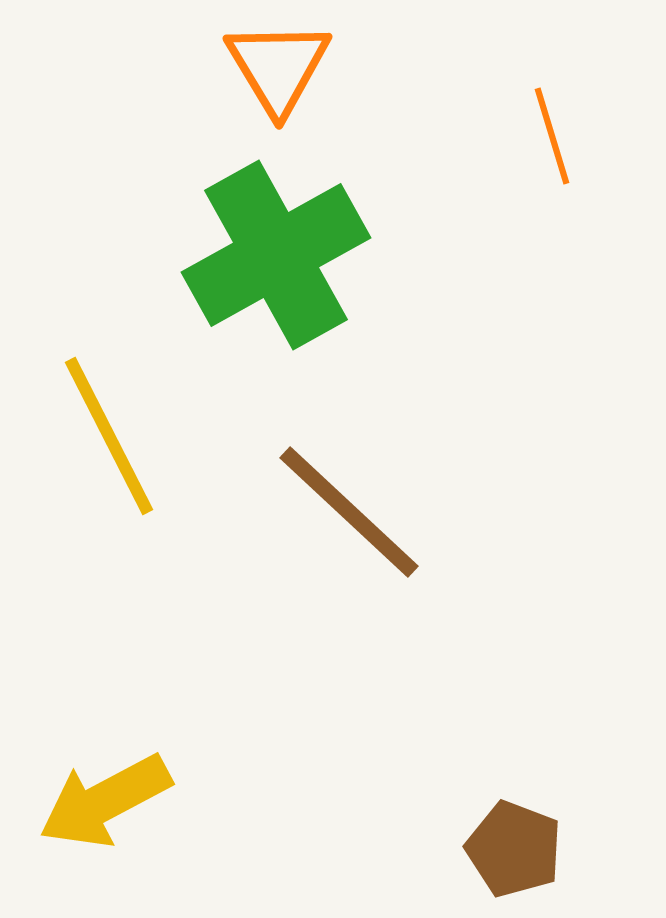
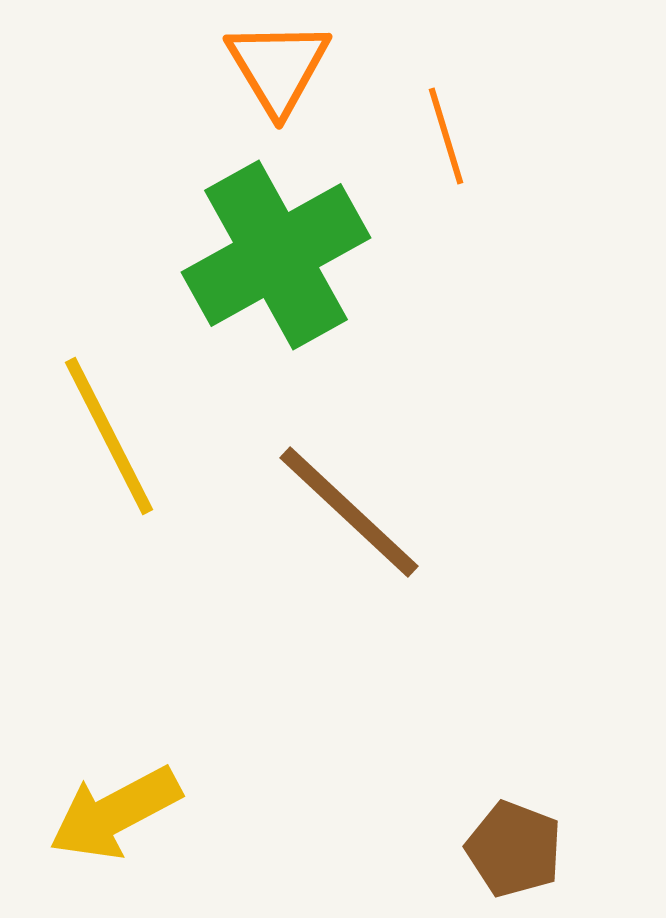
orange line: moved 106 px left
yellow arrow: moved 10 px right, 12 px down
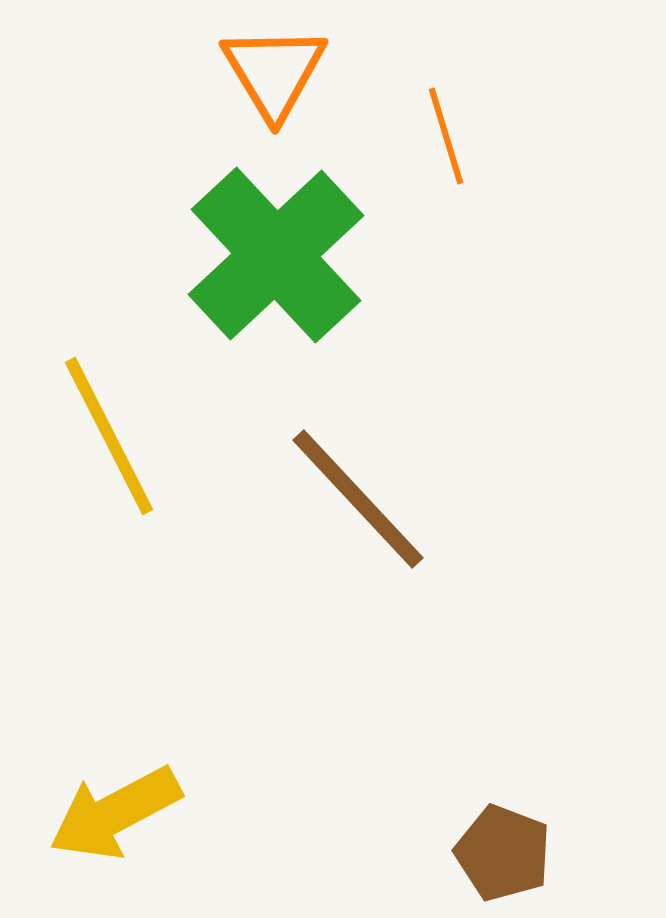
orange triangle: moved 4 px left, 5 px down
green cross: rotated 14 degrees counterclockwise
brown line: moved 9 px right, 13 px up; rotated 4 degrees clockwise
brown pentagon: moved 11 px left, 4 px down
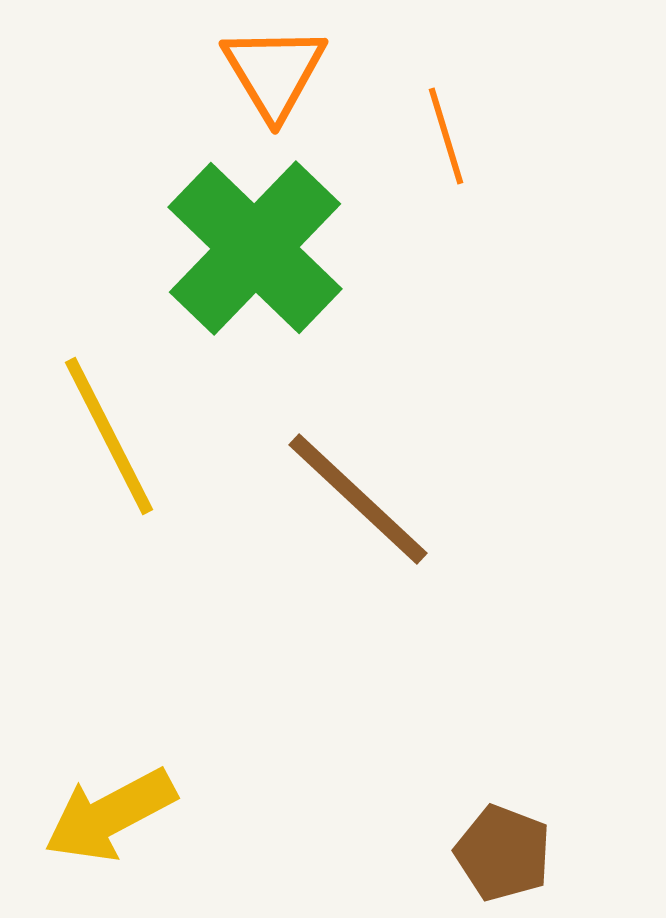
green cross: moved 21 px left, 7 px up; rotated 3 degrees counterclockwise
brown line: rotated 4 degrees counterclockwise
yellow arrow: moved 5 px left, 2 px down
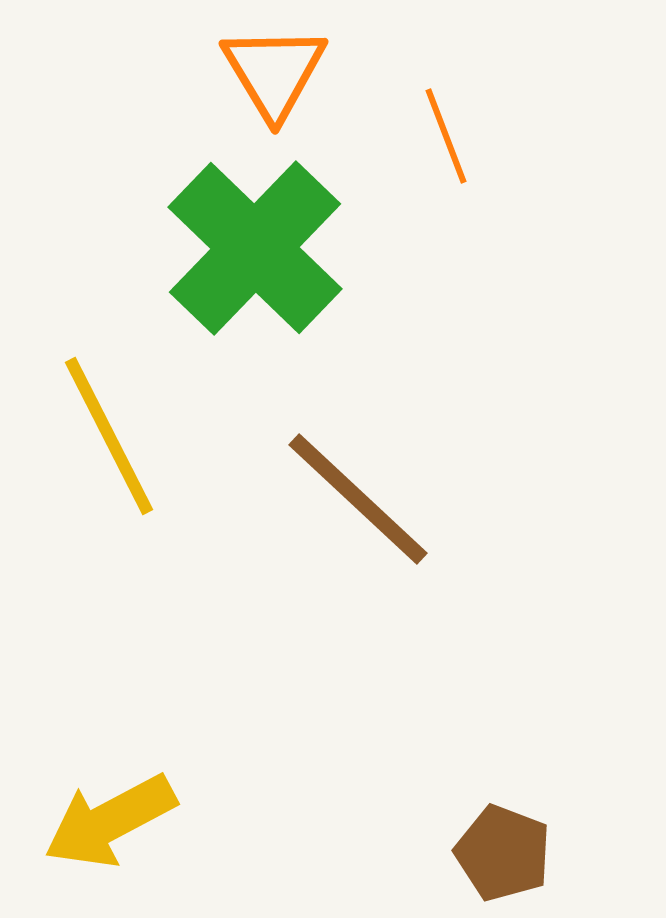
orange line: rotated 4 degrees counterclockwise
yellow arrow: moved 6 px down
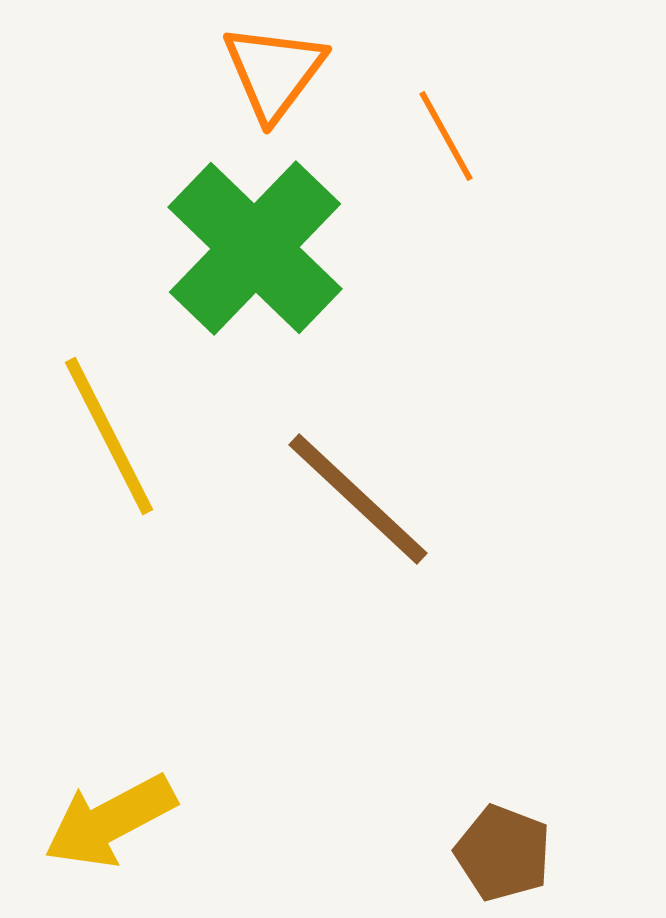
orange triangle: rotated 8 degrees clockwise
orange line: rotated 8 degrees counterclockwise
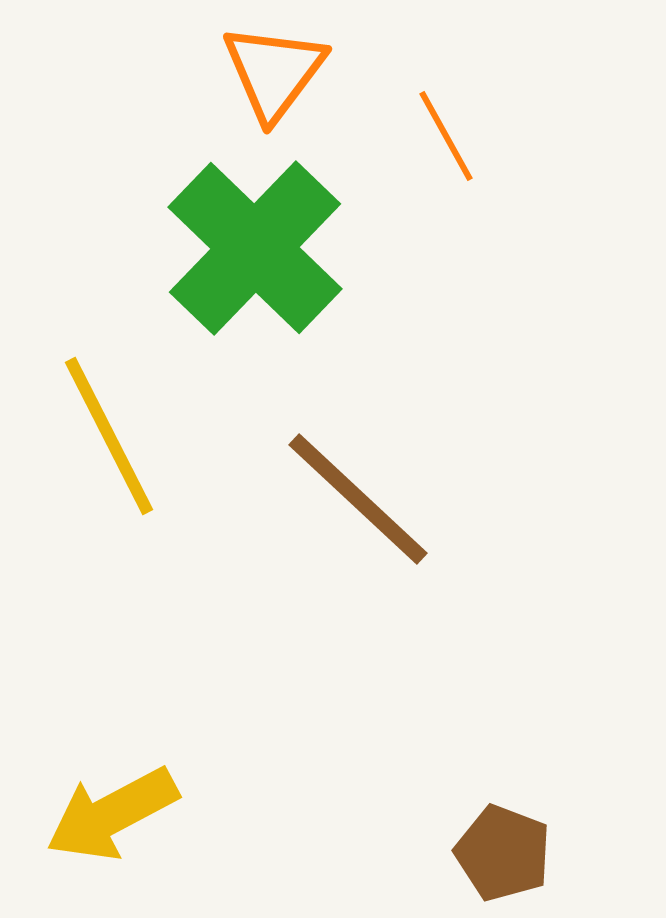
yellow arrow: moved 2 px right, 7 px up
